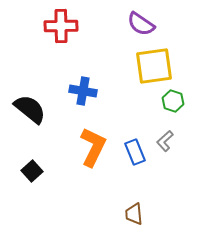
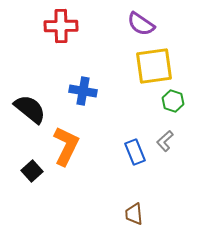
orange L-shape: moved 27 px left, 1 px up
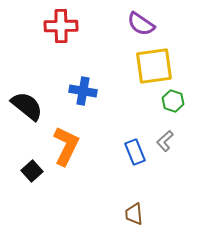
black semicircle: moved 3 px left, 3 px up
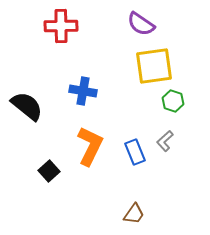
orange L-shape: moved 24 px right
black square: moved 17 px right
brown trapezoid: rotated 140 degrees counterclockwise
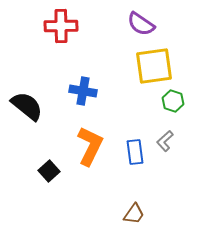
blue rectangle: rotated 15 degrees clockwise
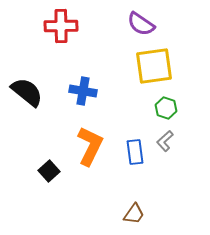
green hexagon: moved 7 px left, 7 px down
black semicircle: moved 14 px up
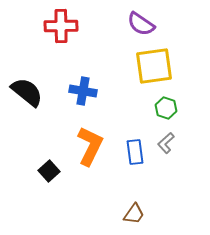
gray L-shape: moved 1 px right, 2 px down
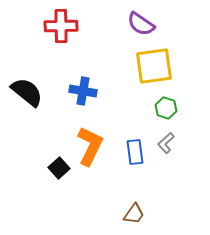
black square: moved 10 px right, 3 px up
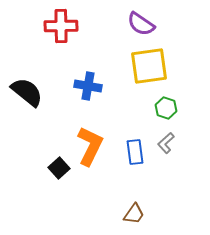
yellow square: moved 5 px left
blue cross: moved 5 px right, 5 px up
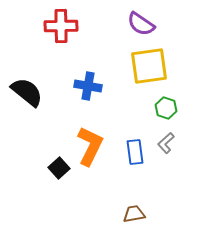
brown trapezoid: rotated 135 degrees counterclockwise
